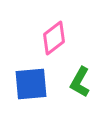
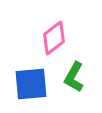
green L-shape: moved 6 px left, 5 px up
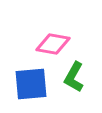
pink diamond: moved 1 px left, 6 px down; rotated 48 degrees clockwise
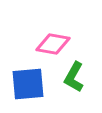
blue square: moved 3 px left
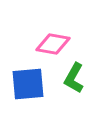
green L-shape: moved 1 px down
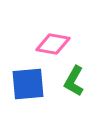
green L-shape: moved 3 px down
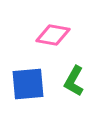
pink diamond: moved 9 px up
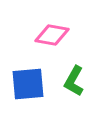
pink diamond: moved 1 px left
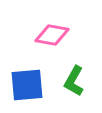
blue square: moved 1 px left, 1 px down
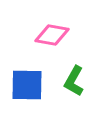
blue square: rotated 6 degrees clockwise
